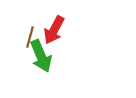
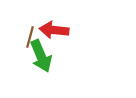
red arrow: rotated 68 degrees clockwise
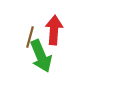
red arrow: rotated 88 degrees clockwise
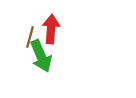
red arrow: moved 3 px left, 1 px up
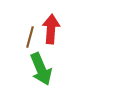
green arrow: moved 13 px down
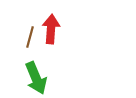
green arrow: moved 5 px left, 9 px down
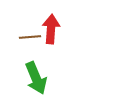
brown line: rotated 70 degrees clockwise
